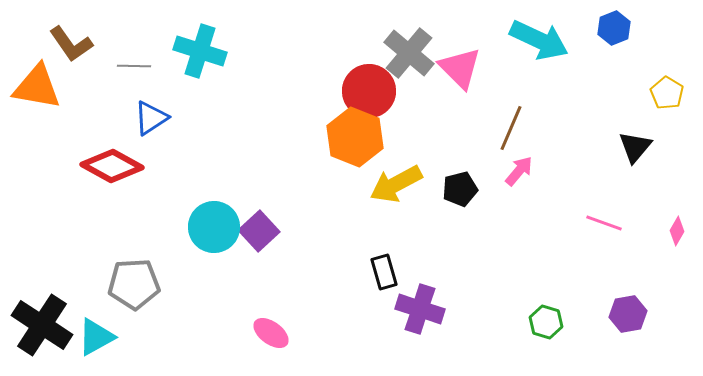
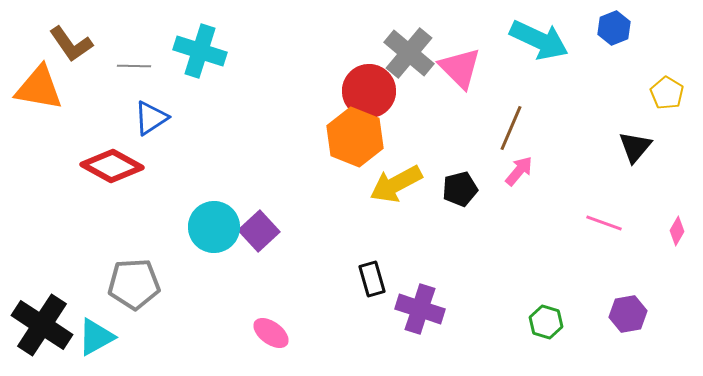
orange triangle: moved 2 px right, 1 px down
black rectangle: moved 12 px left, 7 px down
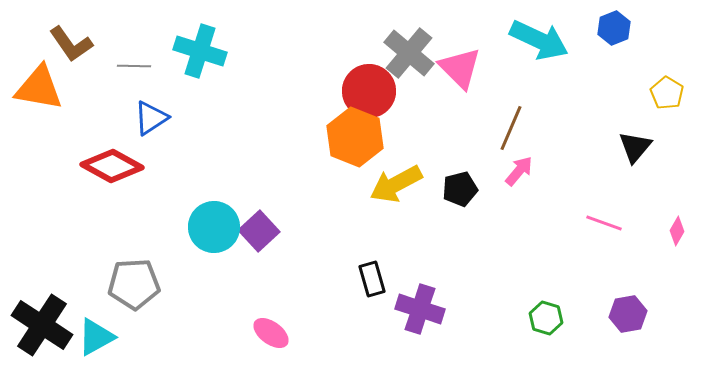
green hexagon: moved 4 px up
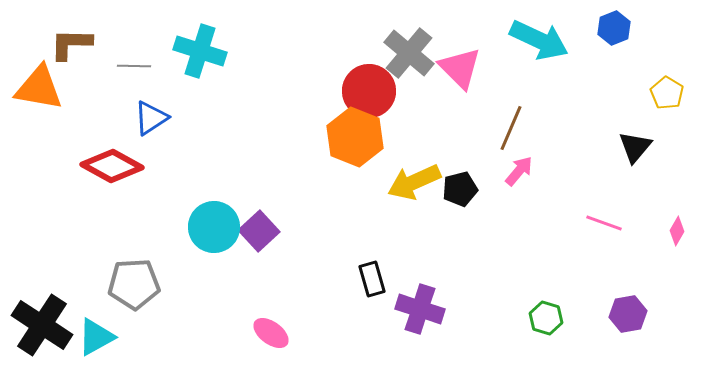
brown L-shape: rotated 126 degrees clockwise
yellow arrow: moved 18 px right, 2 px up; rotated 4 degrees clockwise
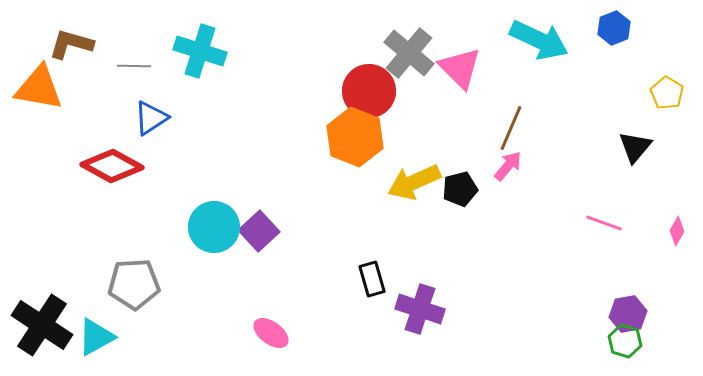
brown L-shape: rotated 15 degrees clockwise
pink arrow: moved 11 px left, 5 px up
green hexagon: moved 79 px right, 23 px down
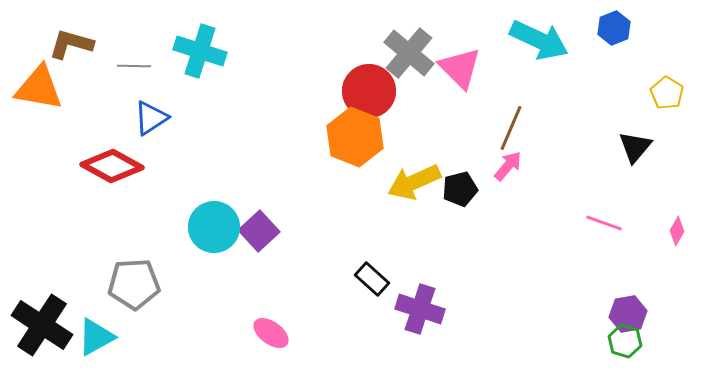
black rectangle: rotated 32 degrees counterclockwise
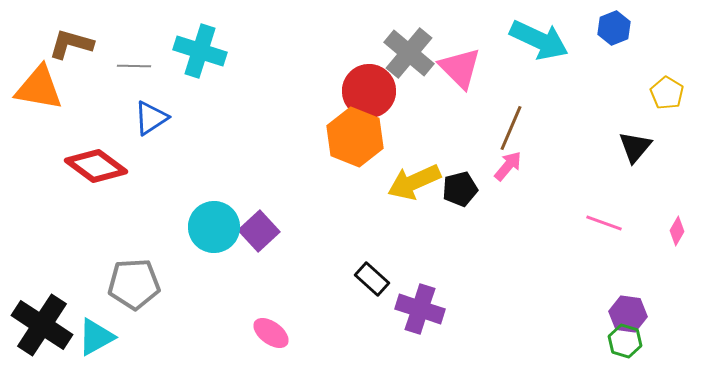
red diamond: moved 16 px left; rotated 8 degrees clockwise
purple hexagon: rotated 18 degrees clockwise
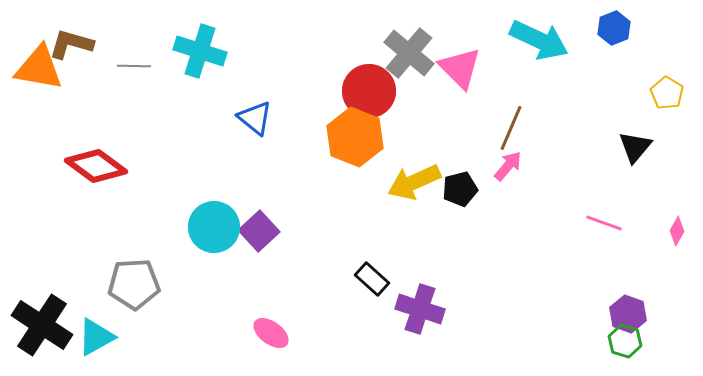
orange triangle: moved 20 px up
blue triangle: moved 104 px right; rotated 48 degrees counterclockwise
purple hexagon: rotated 12 degrees clockwise
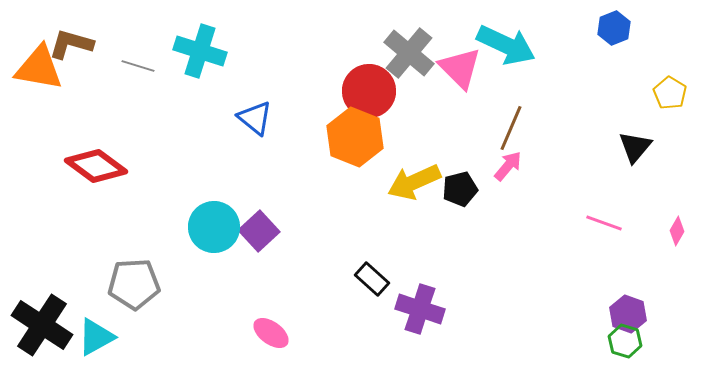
cyan arrow: moved 33 px left, 5 px down
gray line: moved 4 px right; rotated 16 degrees clockwise
yellow pentagon: moved 3 px right
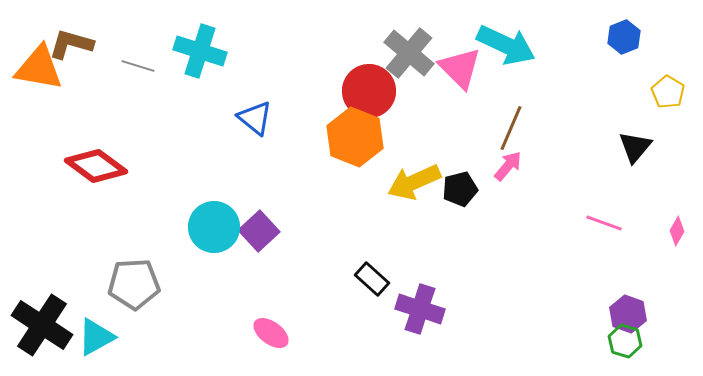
blue hexagon: moved 10 px right, 9 px down
yellow pentagon: moved 2 px left, 1 px up
